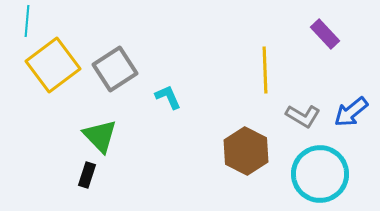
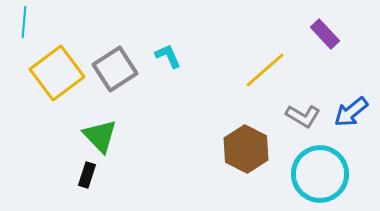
cyan line: moved 3 px left, 1 px down
yellow square: moved 4 px right, 8 px down
yellow line: rotated 51 degrees clockwise
cyan L-shape: moved 41 px up
brown hexagon: moved 2 px up
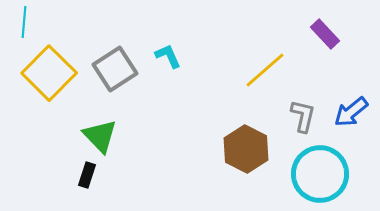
yellow square: moved 8 px left; rotated 8 degrees counterclockwise
gray L-shape: rotated 108 degrees counterclockwise
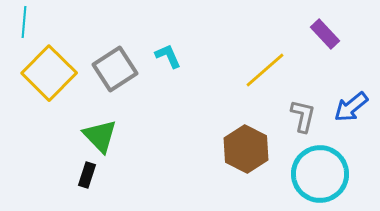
blue arrow: moved 5 px up
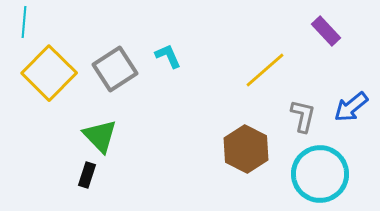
purple rectangle: moved 1 px right, 3 px up
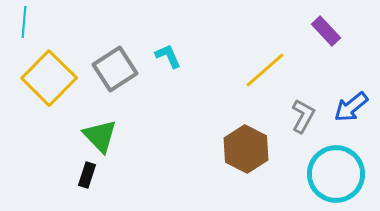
yellow square: moved 5 px down
gray L-shape: rotated 16 degrees clockwise
cyan circle: moved 16 px right
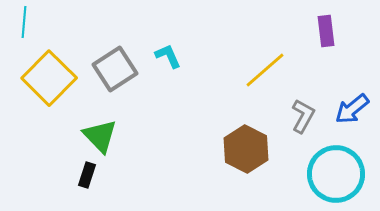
purple rectangle: rotated 36 degrees clockwise
blue arrow: moved 1 px right, 2 px down
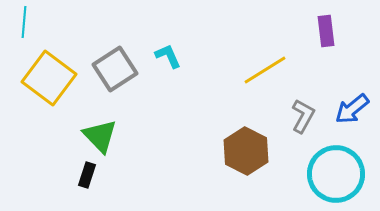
yellow line: rotated 9 degrees clockwise
yellow square: rotated 8 degrees counterclockwise
brown hexagon: moved 2 px down
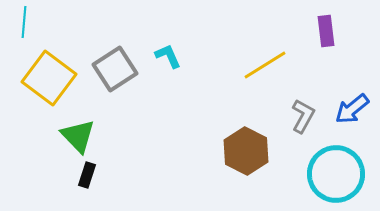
yellow line: moved 5 px up
green triangle: moved 22 px left
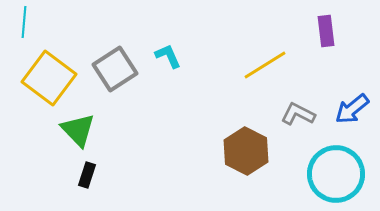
gray L-shape: moved 5 px left, 2 px up; rotated 92 degrees counterclockwise
green triangle: moved 6 px up
